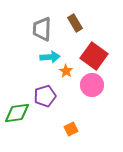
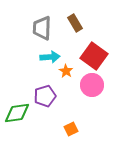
gray trapezoid: moved 1 px up
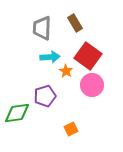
red square: moved 6 px left
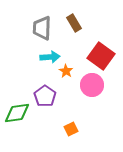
brown rectangle: moved 1 px left
red square: moved 13 px right
purple pentagon: rotated 20 degrees counterclockwise
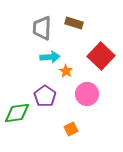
brown rectangle: rotated 42 degrees counterclockwise
red square: rotated 8 degrees clockwise
pink circle: moved 5 px left, 9 px down
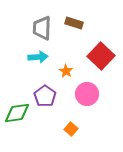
cyan arrow: moved 12 px left
orange square: rotated 24 degrees counterclockwise
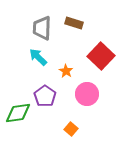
cyan arrow: rotated 132 degrees counterclockwise
green diamond: moved 1 px right
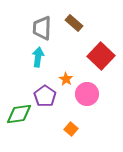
brown rectangle: rotated 24 degrees clockwise
cyan arrow: rotated 54 degrees clockwise
orange star: moved 8 px down
green diamond: moved 1 px right, 1 px down
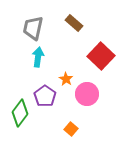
gray trapezoid: moved 9 px left; rotated 10 degrees clockwise
green diamond: moved 1 px right, 1 px up; rotated 44 degrees counterclockwise
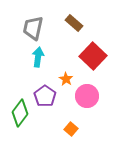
red square: moved 8 px left
pink circle: moved 2 px down
